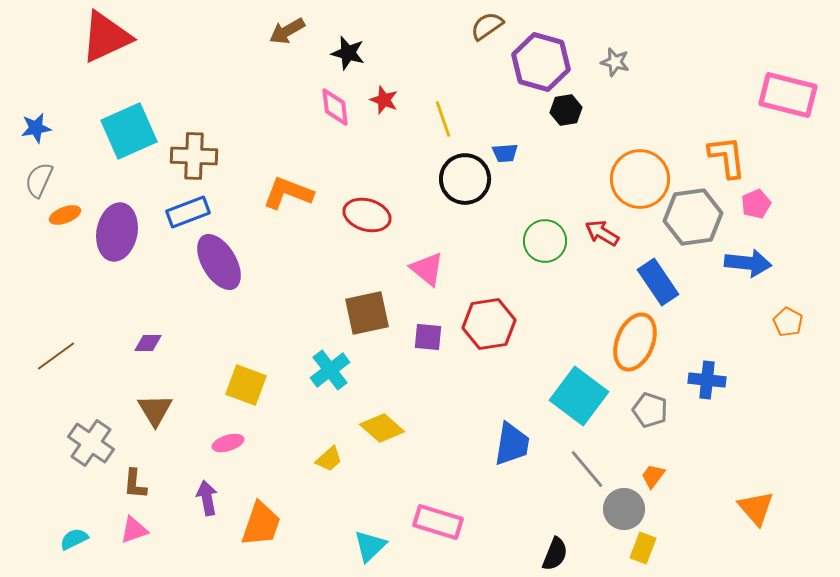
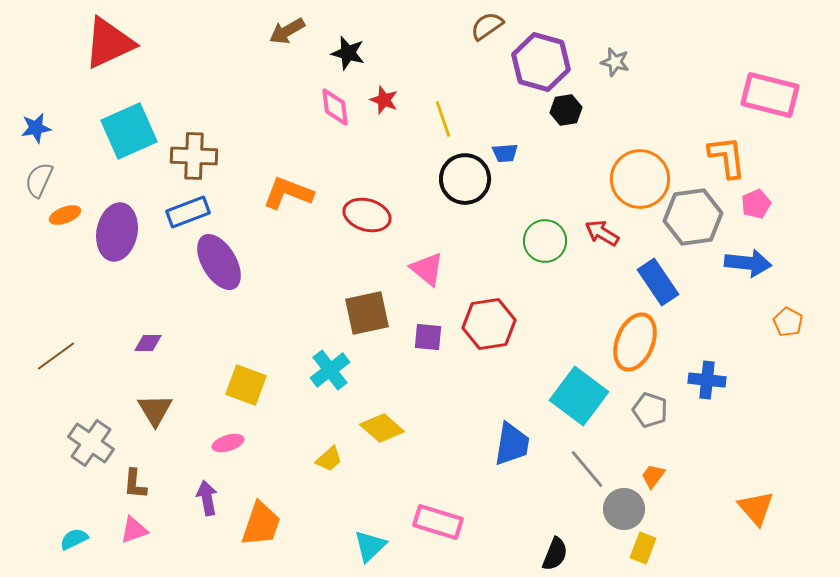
red triangle at (106, 37): moved 3 px right, 6 px down
pink rectangle at (788, 95): moved 18 px left
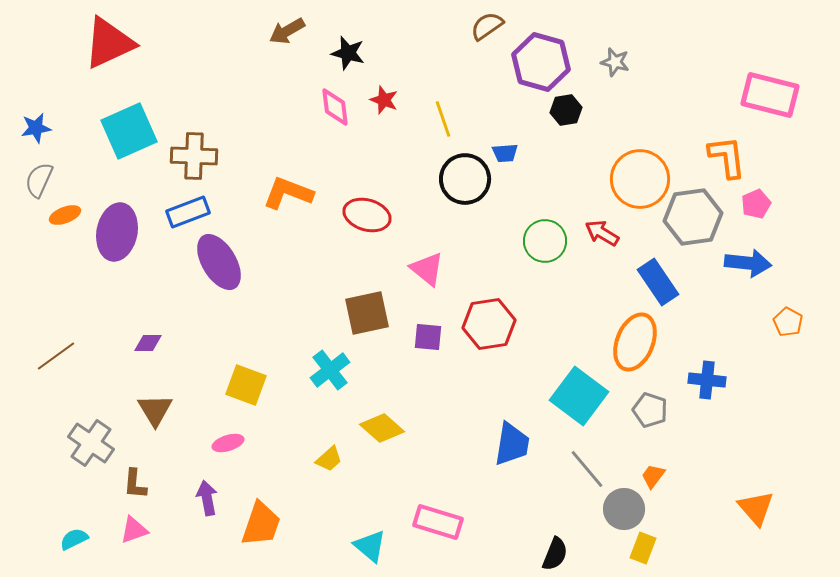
cyan triangle at (370, 546): rotated 36 degrees counterclockwise
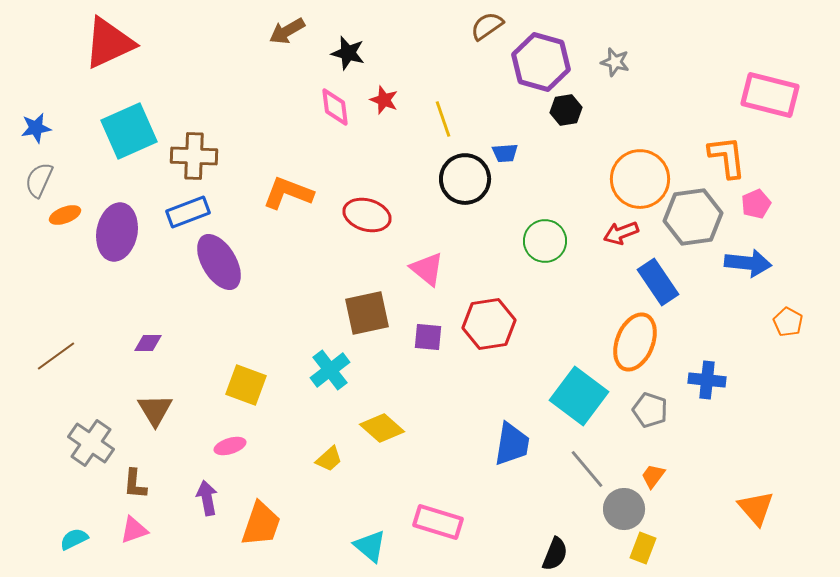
red arrow at (602, 233): moved 19 px right; rotated 52 degrees counterclockwise
pink ellipse at (228, 443): moved 2 px right, 3 px down
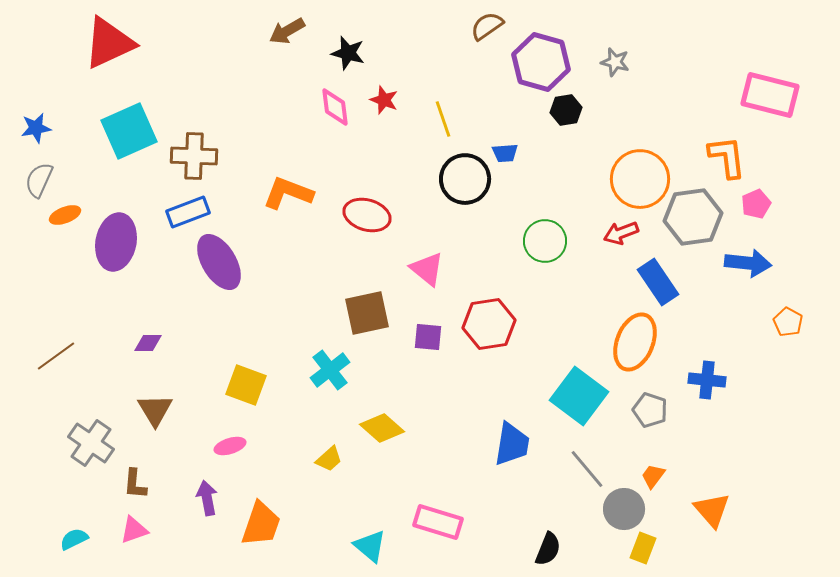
purple ellipse at (117, 232): moved 1 px left, 10 px down
orange triangle at (756, 508): moved 44 px left, 2 px down
black semicircle at (555, 554): moved 7 px left, 5 px up
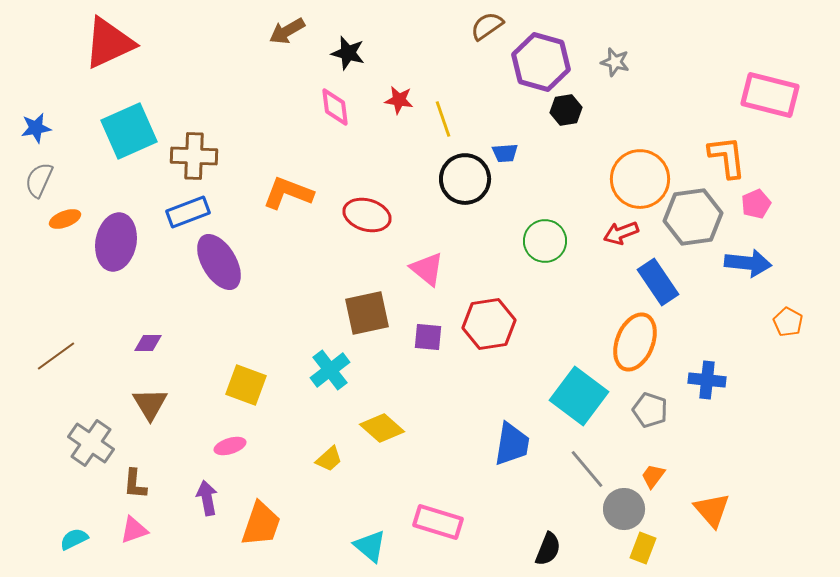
red star at (384, 100): moved 15 px right; rotated 12 degrees counterclockwise
orange ellipse at (65, 215): moved 4 px down
brown triangle at (155, 410): moved 5 px left, 6 px up
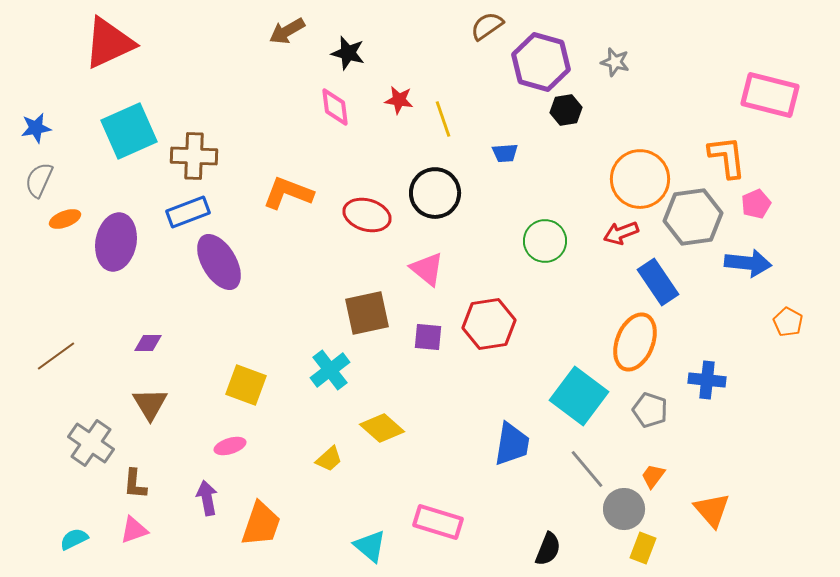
black circle at (465, 179): moved 30 px left, 14 px down
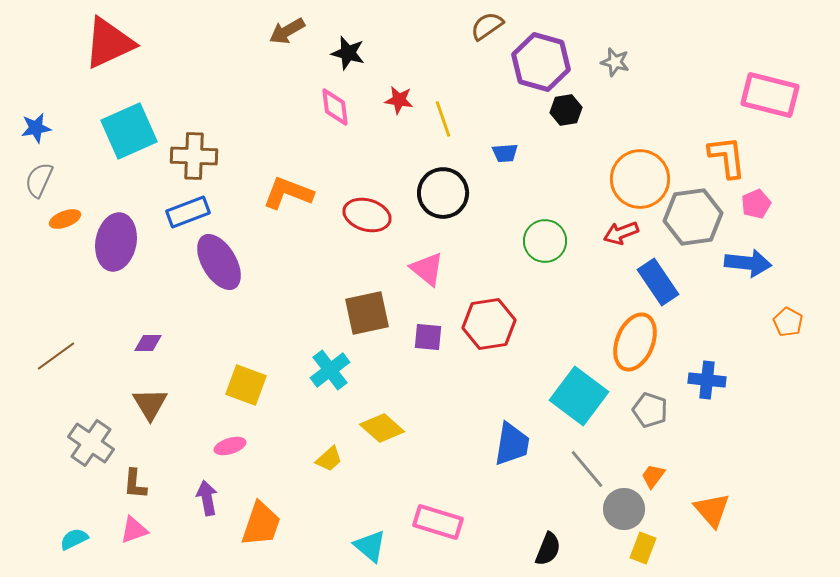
black circle at (435, 193): moved 8 px right
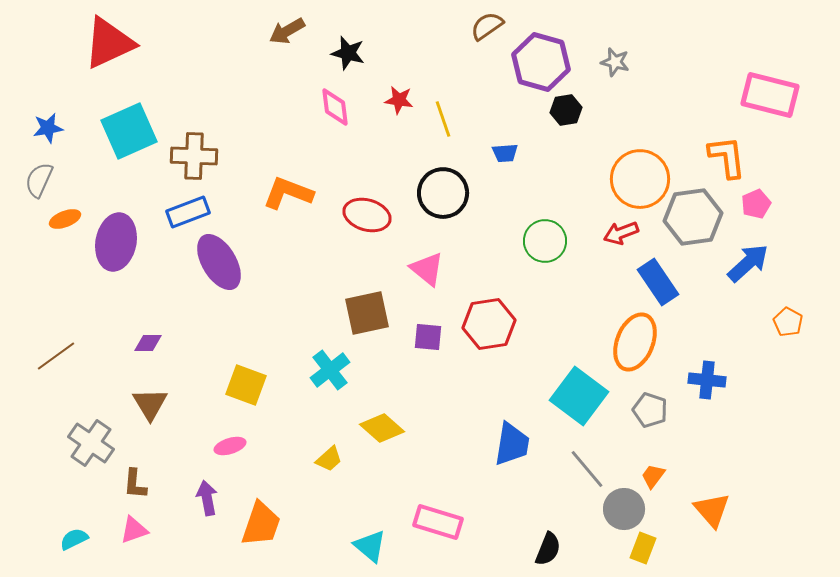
blue star at (36, 128): moved 12 px right
blue arrow at (748, 263): rotated 48 degrees counterclockwise
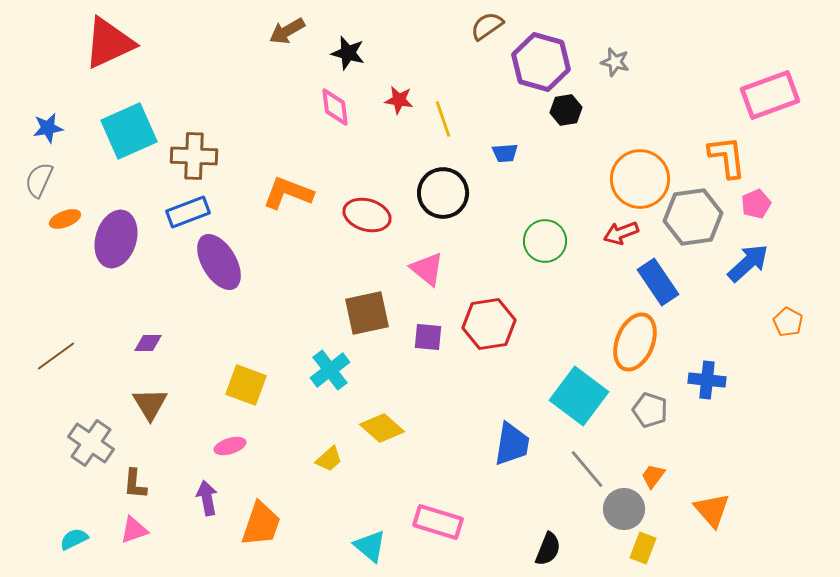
pink rectangle at (770, 95): rotated 34 degrees counterclockwise
purple ellipse at (116, 242): moved 3 px up; rotated 6 degrees clockwise
